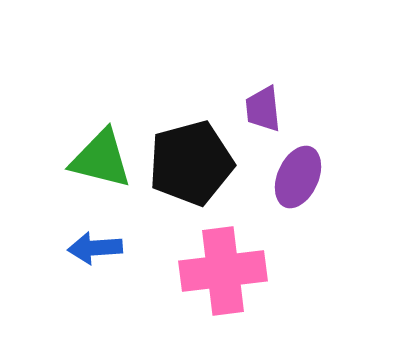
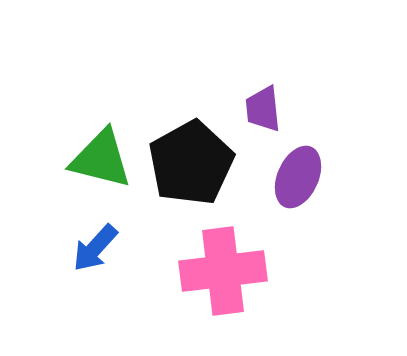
black pentagon: rotated 14 degrees counterclockwise
blue arrow: rotated 44 degrees counterclockwise
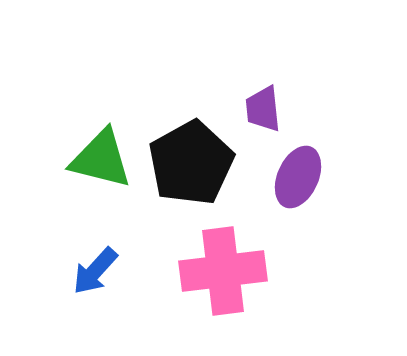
blue arrow: moved 23 px down
